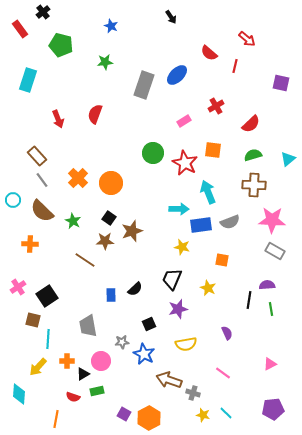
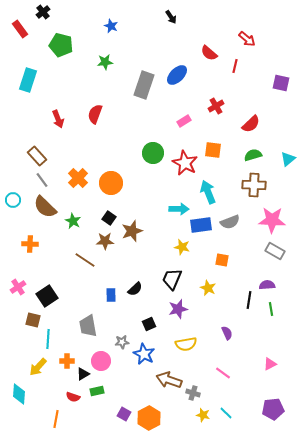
brown semicircle at (42, 211): moved 3 px right, 4 px up
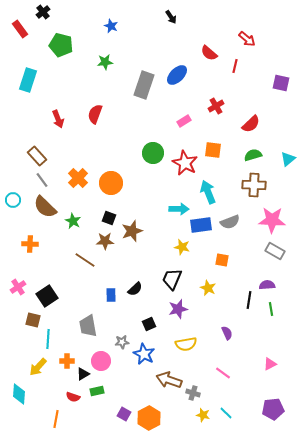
black square at (109, 218): rotated 16 degrees counterclockwise
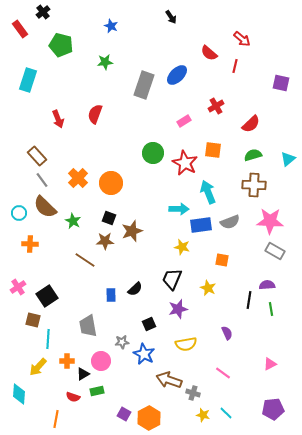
red arrow at (247, 39): moved 5 px left
cyan circle at (13, 200): moved 6 px right, 13 px down
pink star at (272, 220): moved 2 px left, 1 px down
